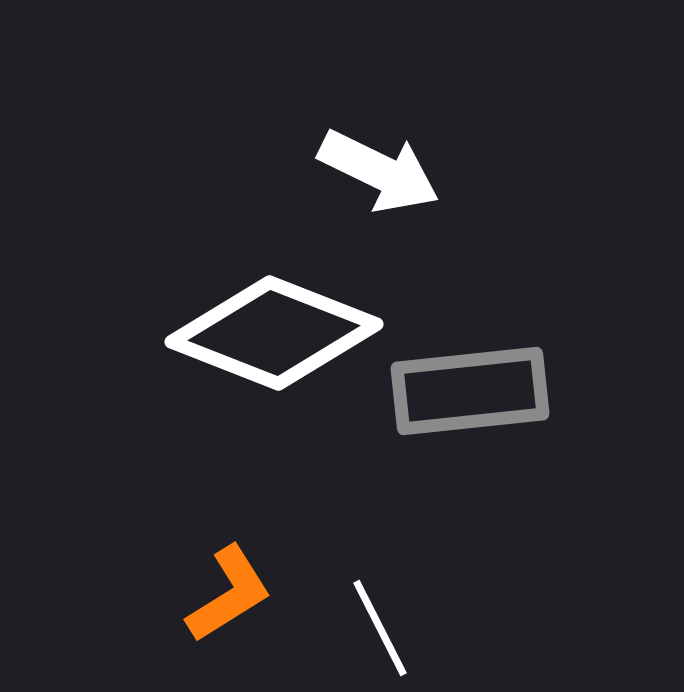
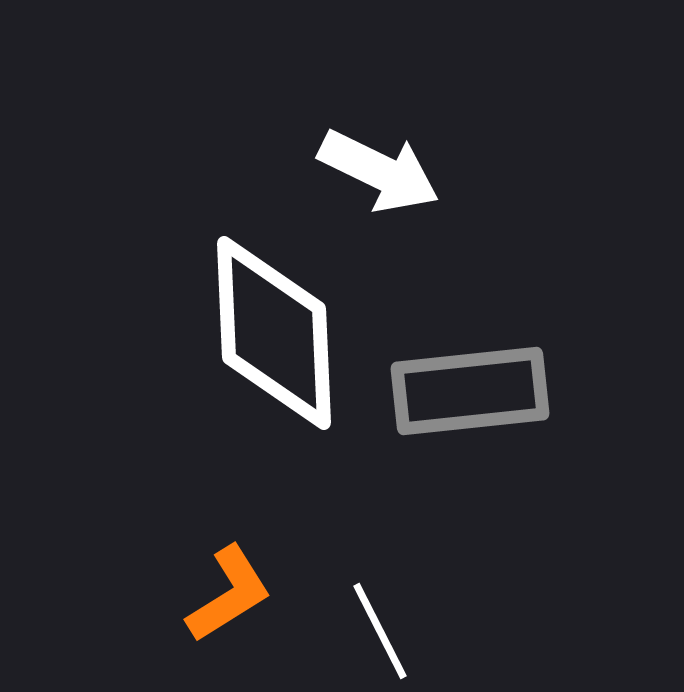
white diamond: rotated 66 degrees clockwise
white line: moved 3 px down
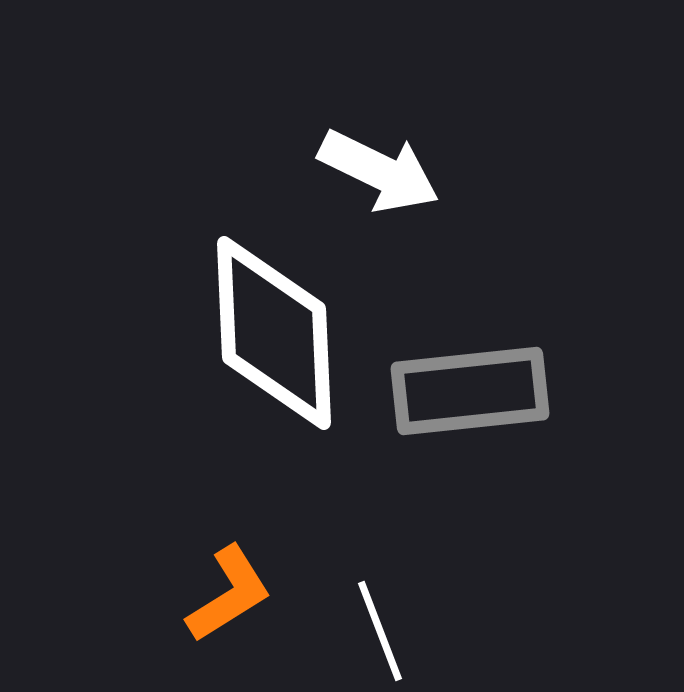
white line: rotated 6 degrees clockwise
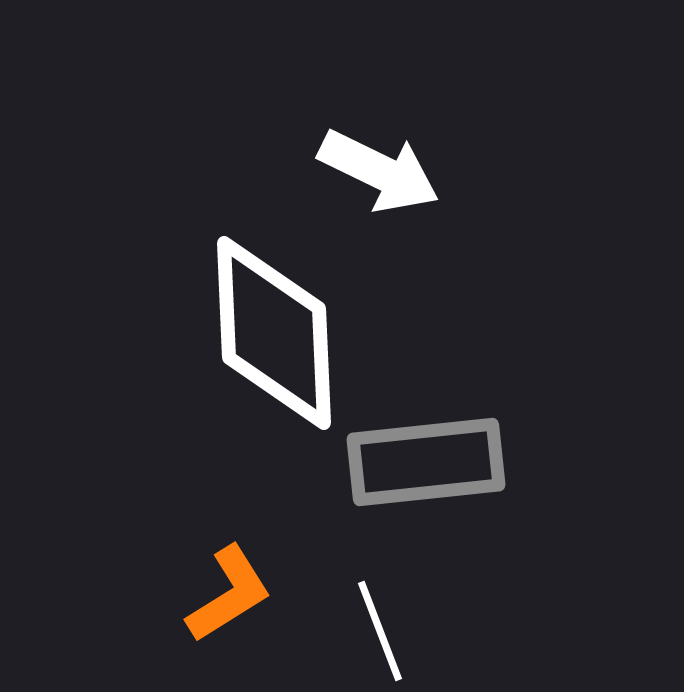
gray rectangle: moved 44 px left, 71 px down
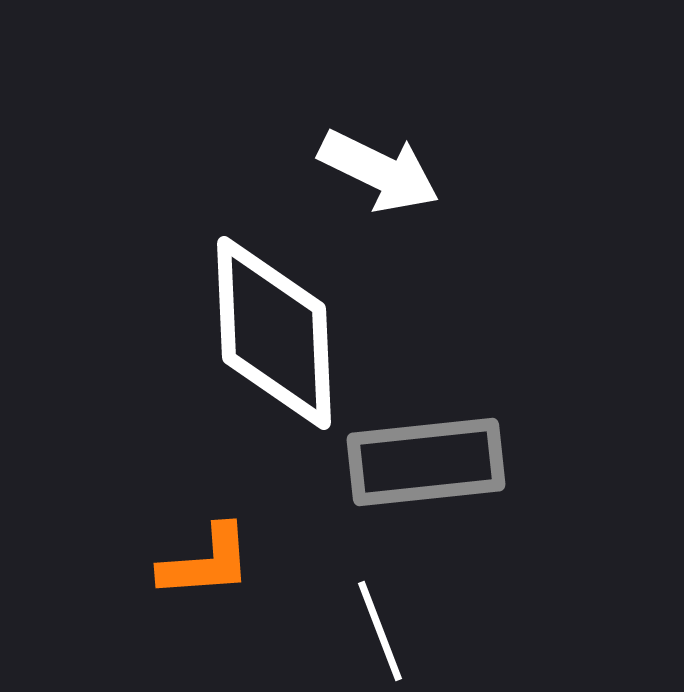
orange L-shape: moved 23 px left, 32 px up; rotated 28 degrees clockwise
